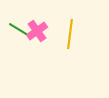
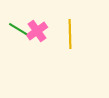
yellow line: rotated 8 degrees counterclockwise
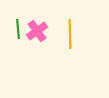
green line: rotated 54 degrees clockwise
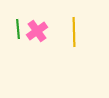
yellow line: moved 4 px right, 2 px up
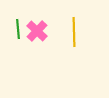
pink cross: rotated 10 degrees counterclockwise
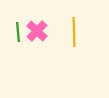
green line: moved 3 px down
